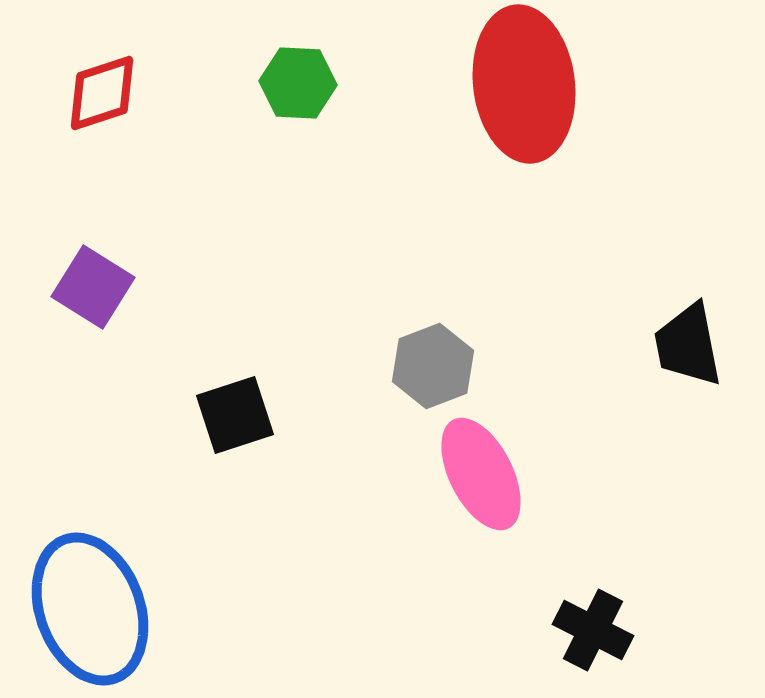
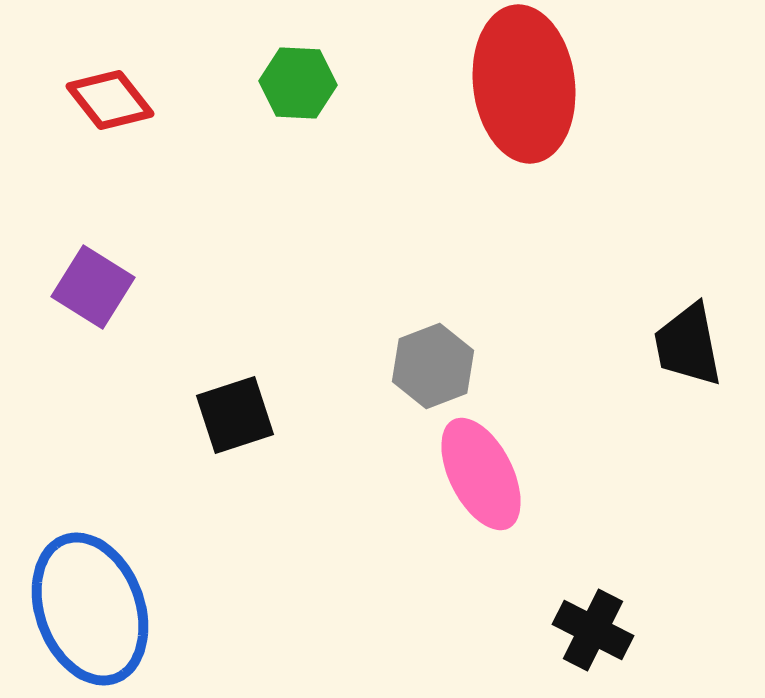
red diamond: moved 8 px right, 7 px down; rotated 70 degrees clockwise
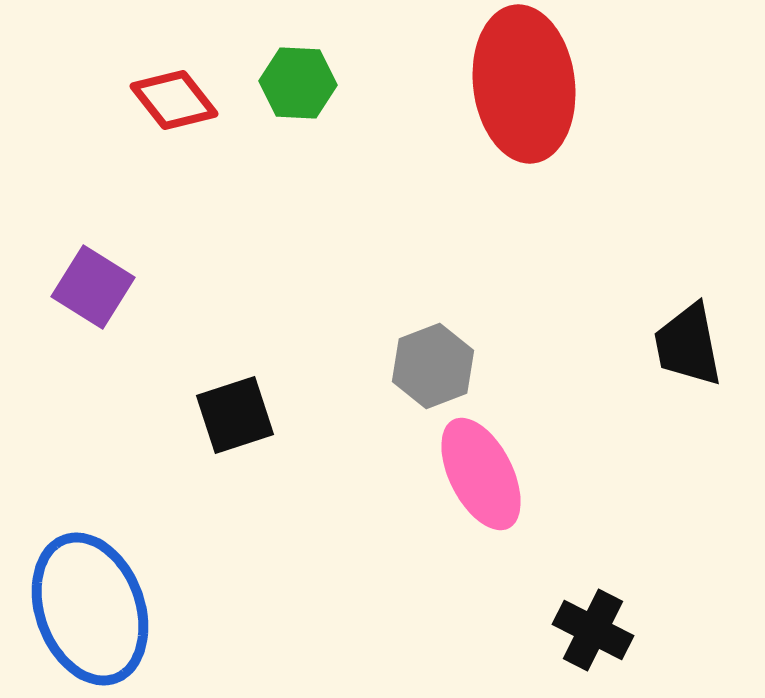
red diamond: moved 64 px right
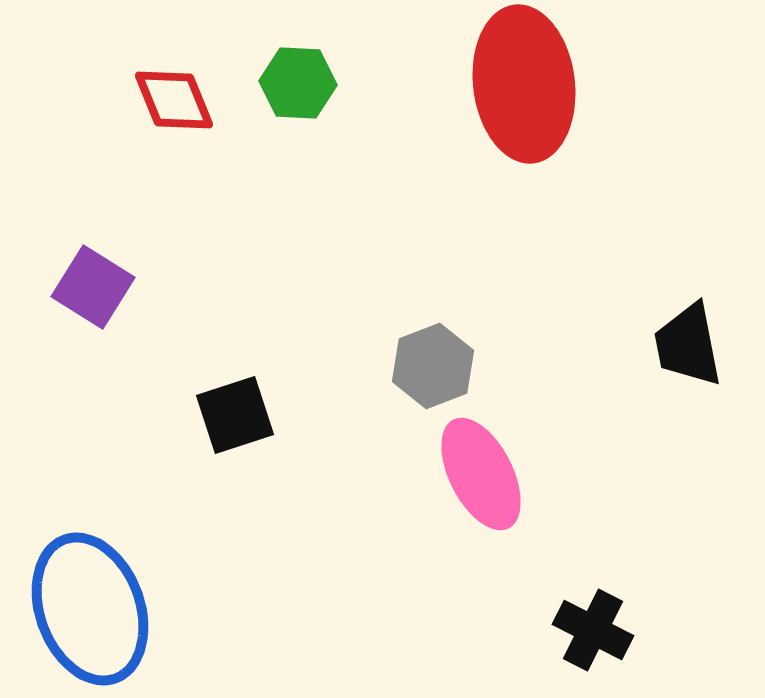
red diamond: rotated 16 degrees clockwise
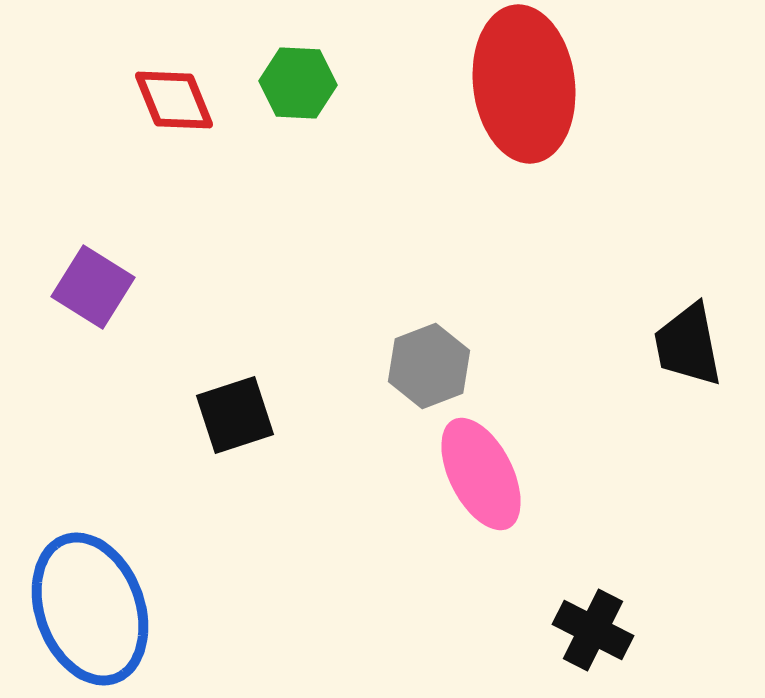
gray hexagon: moved 4 px left
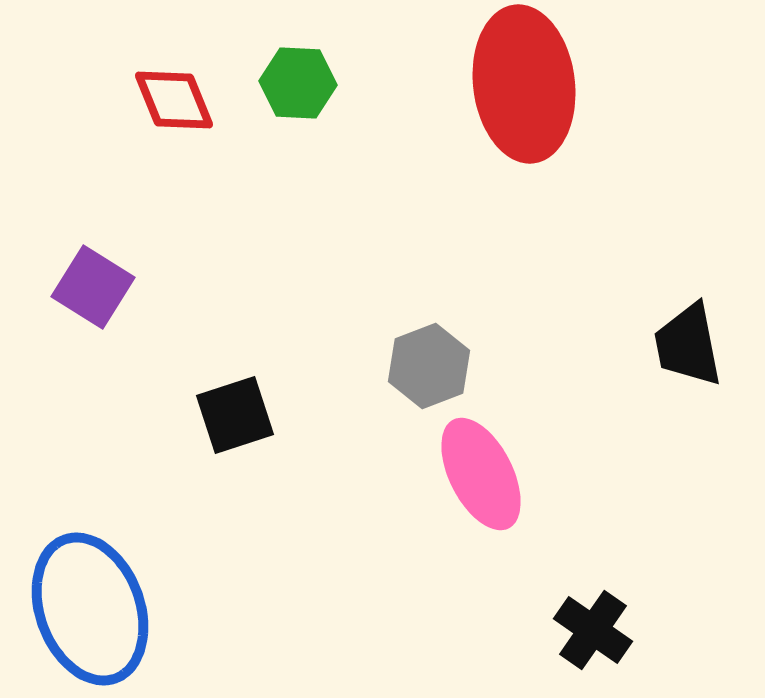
black cross: rotated 8 degrees clockwise
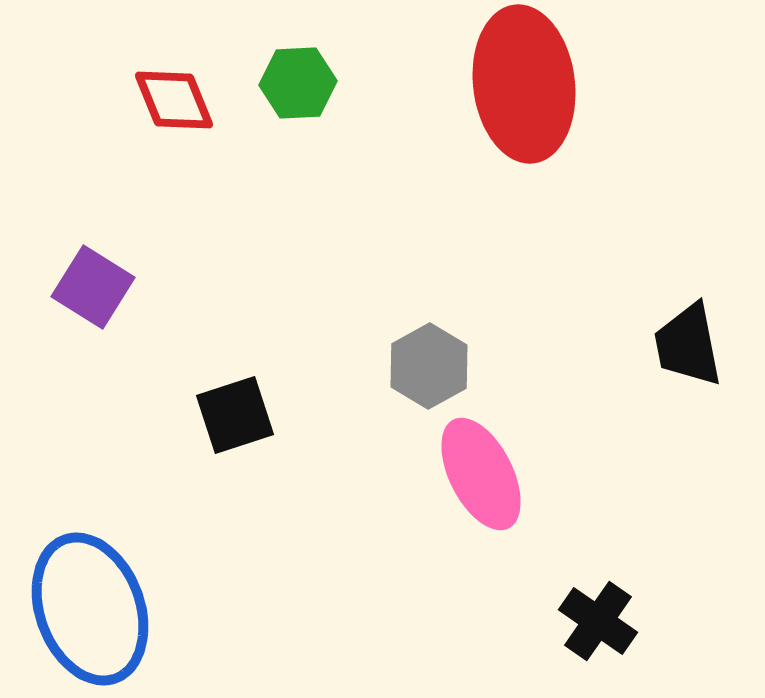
green hexagon: rotated 6 degrees counterclockwise
gray hexagon: rotated 8 degrees counterclockwise
black cross: moved 5 px right, 9 px up
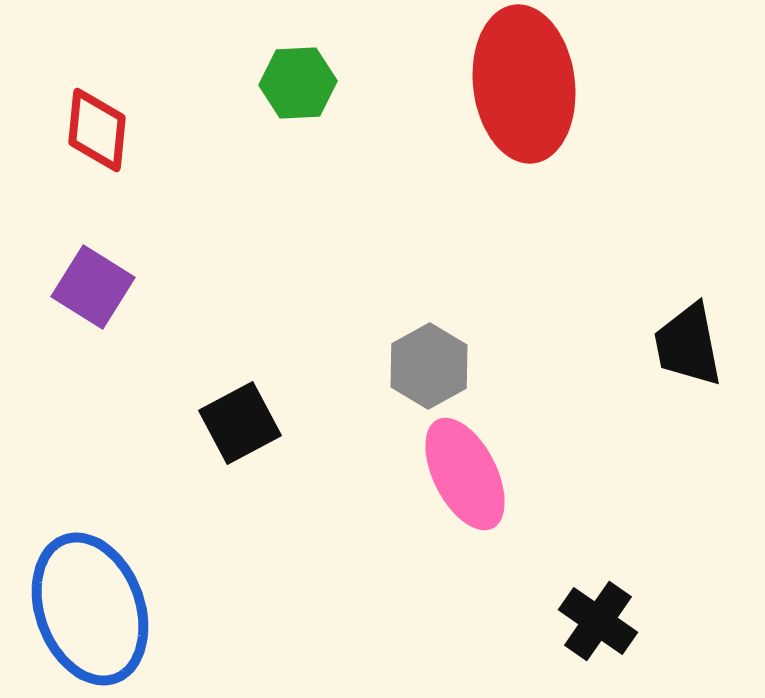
red diamond: moved 77 px left, 30 px down; rotated 28 degrees clockwise
black square: moved 5 px right, 8 px down; rotated 10 degrees counterclockwise
pink ellipse: moved 16 px left
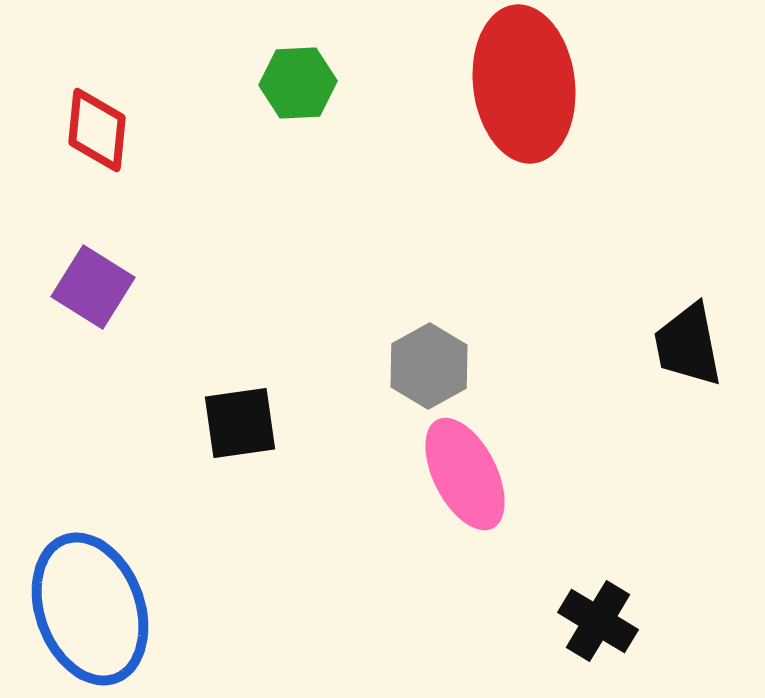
black square: rotated 20 degrees clockwise
black cross: rotated 4 degrees counterclockwise
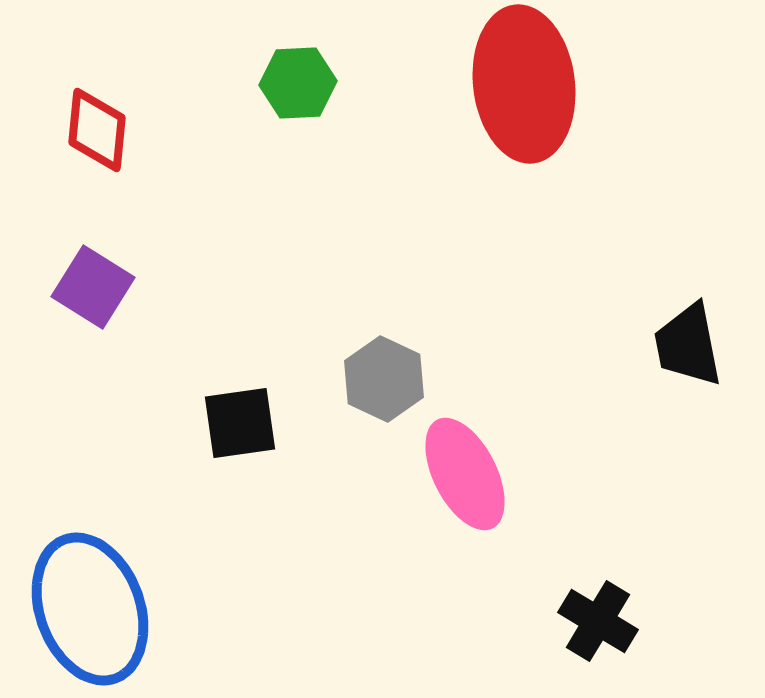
gray hexagon: moved 45 px left, 13 px down; rotated 6 degrees counterclockwise
